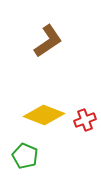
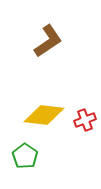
yellow diamond: rotated 15 degrees counterclockwise
green pentagon: rotated 10 degrees clockwise
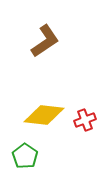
brown L-shape: moved 3 px left
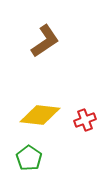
yellow diamond: moved 4 px left
green pentagon: moved 4 px right, 2 px down
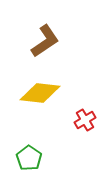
yellow diamond: moved 22 px up
red cross: rotated 10 degrees counterclockwise
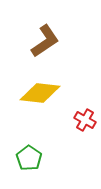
red cross: rotated 30 degrees counterclockwise
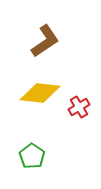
red cross: moved 6 px left, 13 px up; rotated 30 degrees clockwise
green pentagon: moved 3 px right, 2 px up
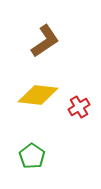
yellow diamond: moved 2 px left, 2 px down
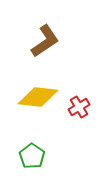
yellow diamond: moved 2 px down
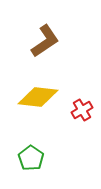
red cross: moved 3 px right, 3 px down
green pentagon: moved 1 px left, 2 px down
